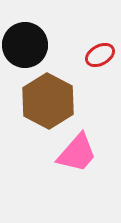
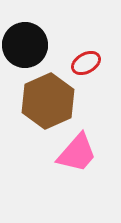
red ellipse: moved 14 px left, 8 px down
brown hexagon: rotated 8 degrees clockwise
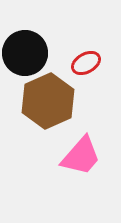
black circle: moved 8 px down
pink trapezoid: moved 4 px right, 3 px down
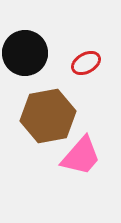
brown hexagon: moved 15 px down; rotated 14 degrees clockwise
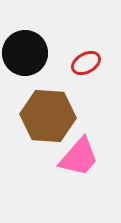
brown hexagon: rotated 14 degrees clockwise
pink trapezoid: moved 2 px left, 1 px down
